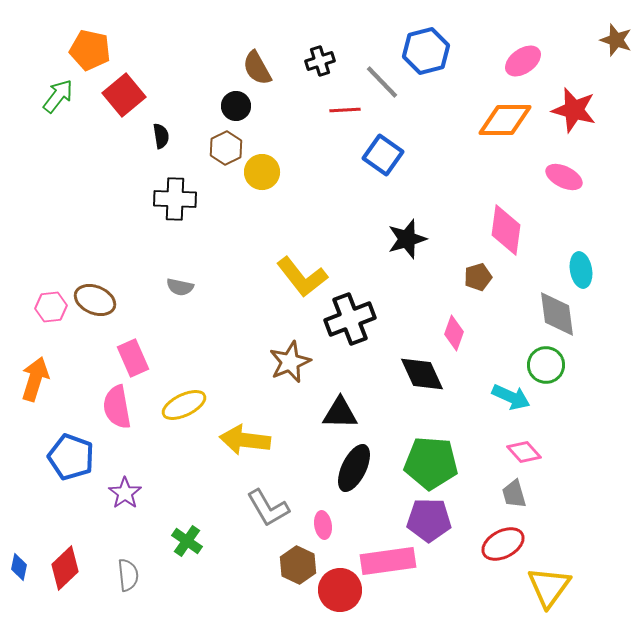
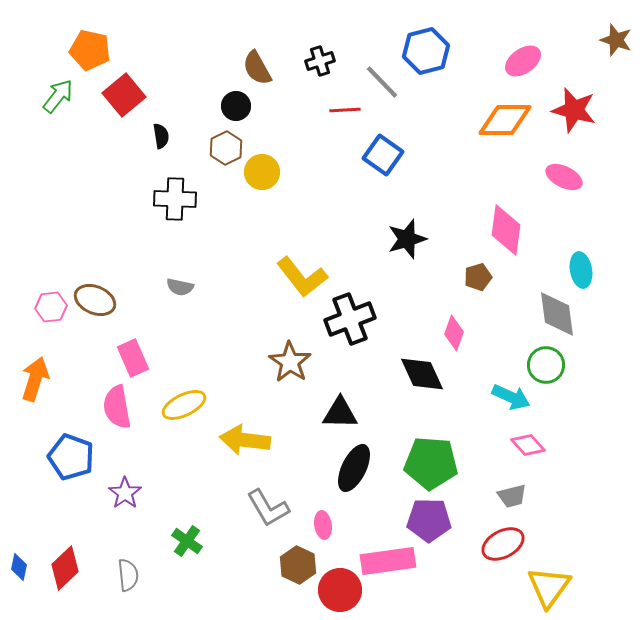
brown star at (290, 362): rotated 15 degrees counterclockwise
pink diamond at (524, 452): moved 4 px right, 7 px up
gray trapezoid at (514, 494): moved 2 px left, 2 px down; rotated 88 degrees counterclockwise
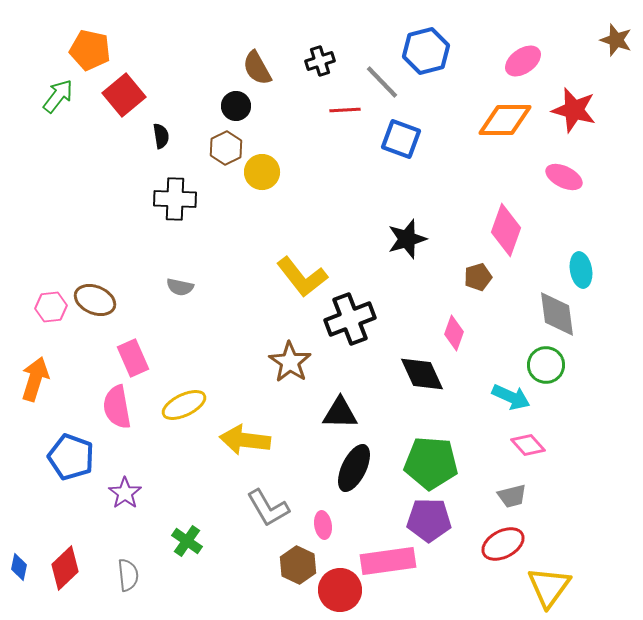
blue square at (383, 155): moved 18 px right, 16 px up; rotated 15 degrees counterclockwise
pink diamond at (506, 230): rotated 12 degrees clockwise
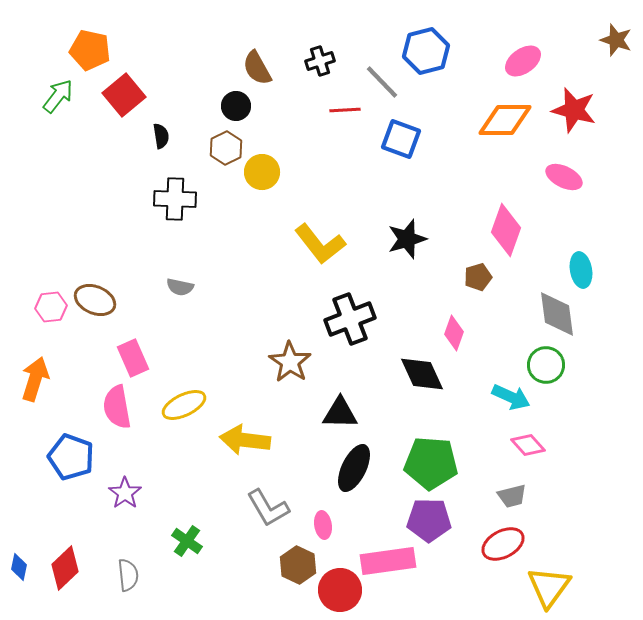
yellow L-shape at (302, 277): moved 18 px right, 33 px up
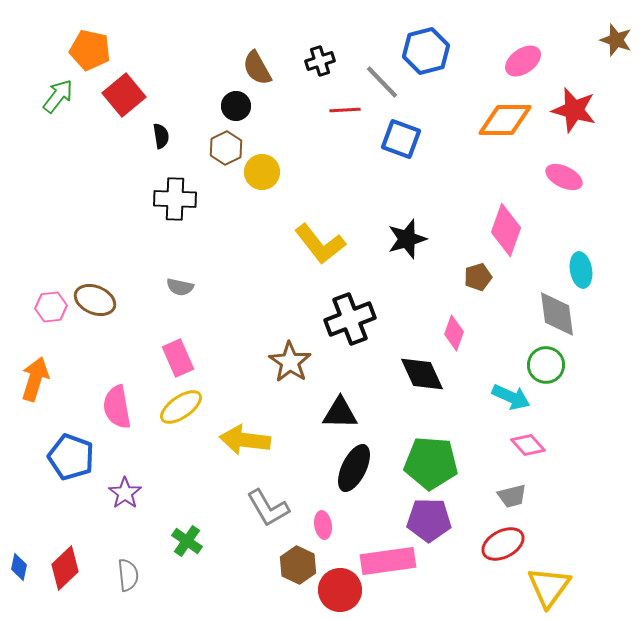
pink rectangle at (133, 358): moved 45 px right
yellow ellipse at (184, 405): moved 3 px left, 2 px down; rotated 9 degrees counterclockwise
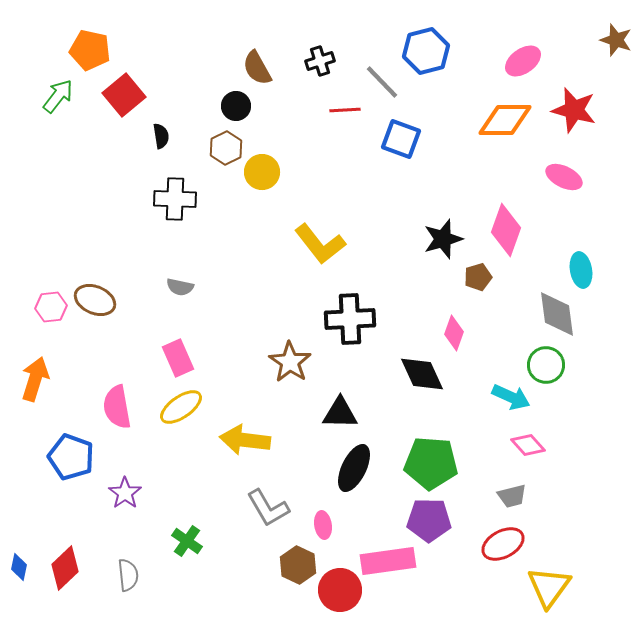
black star at (407, 239): moved 36 px right
black cross at (350, 319): rotated 18 degrees clockwise
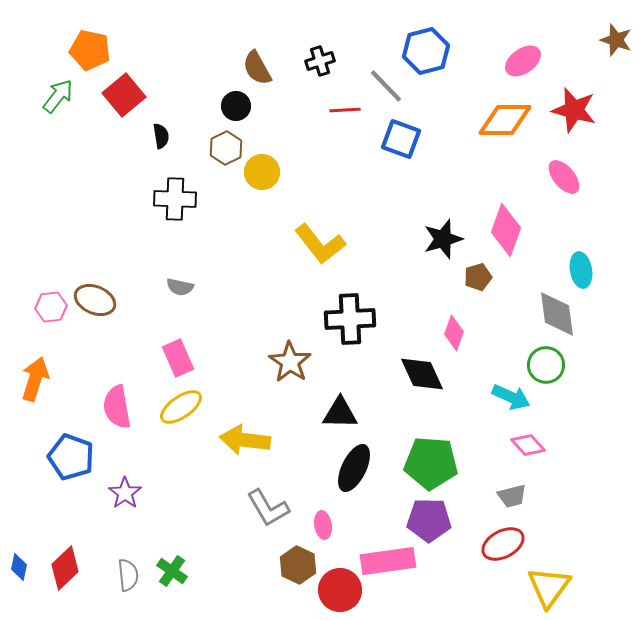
gray line at (382, 82): moved 4 px right, 4 px down
pink ellipse at (564, 177): rotated 24 degrees clockwise
green cross at (187, 541): moved 15 px left, 30 px down
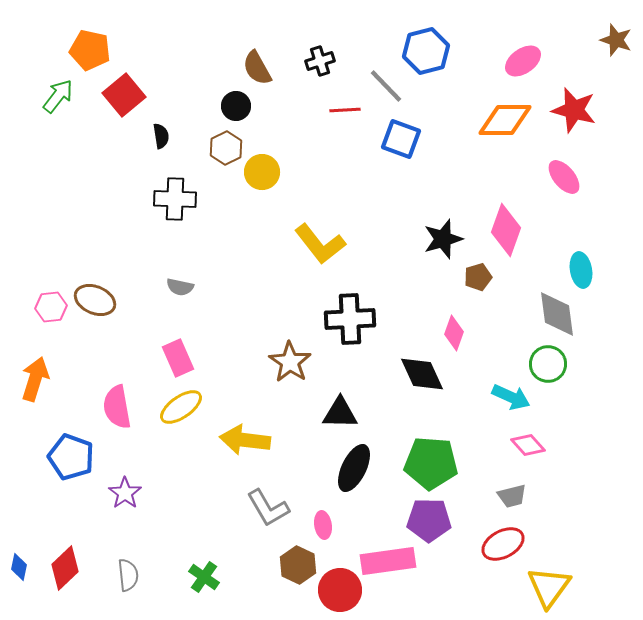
green circle at (546, 365): moved 2 px right, 1 px up
green cross at (172, 571): moved 32 px right, 6 px down
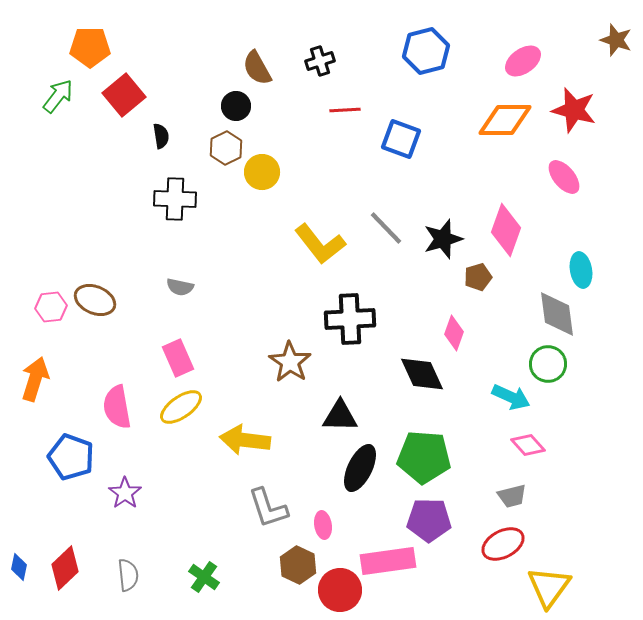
orange pentagon at (90, 50): moved 3 px up; rotated 12 degrees counterclockwise
gray line at (386, 86): moved 142 px down
black triangle at (340, 413): moved 3 px down
green pentagon at (431, 463): moved 7 px left, 6 px up
black ellipse at (354, 468): moved 6 px right
gray L-shape at (268, 508): rotated 12 degrees clockwise
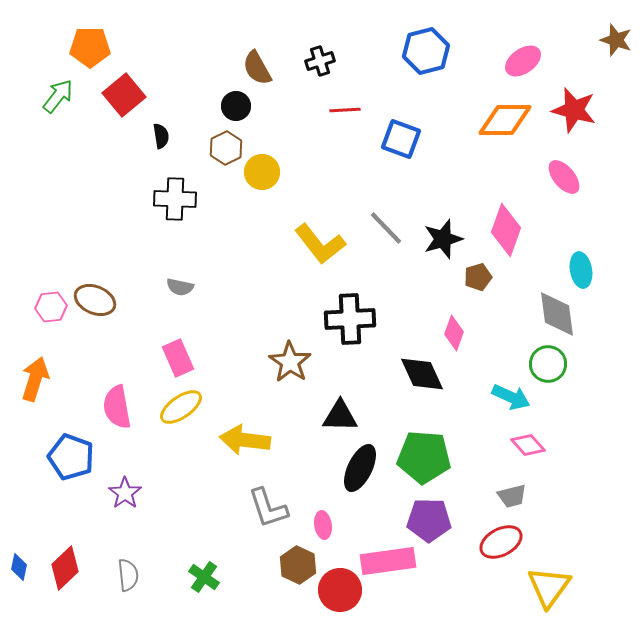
red ellipse at (503, 544): moved 2 px left, 2 px up
